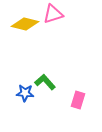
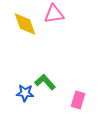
pink triangle: moved 1 px right; rotated 10 degrees clockwise
yellow diamond: rotated 56 degrees clockwise
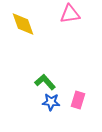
pink triangle: moved 16 px right
yellow diamond: moved 2 px left
blue star: moved 26 px right, 9 px down
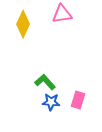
pink triangle: moved 8 px left
yellow diamond: rotated 44 degrees clockwise
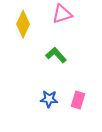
pink triangle: rotated 10 degrees counterclockwise
green L-shape: moved 11 px right, 27 px up
blue star: moved 2 px left, 3 px up
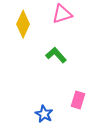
blue star: moved 5 px left, 15 px down; rotated 24 degrees clockwise
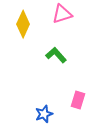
blue star: rotated 24 degrees clockwise
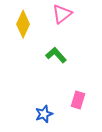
pink triangle: rotated 20 degrees counterclockwise
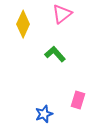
green L-shape: moved 1 px left, 1 px up
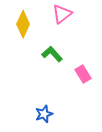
green L-shape: moved 3 px left
pink rectangle: moved 5 px right, 26 px up; rotated 48 degrees counterclockwise
